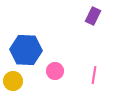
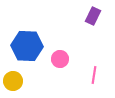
blue hexagon: moved 1 px right, 4 px up
pink circle: moved 5 px right, 12 px up
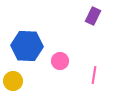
pink circle: moved 2 px down
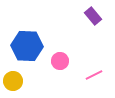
purple rectangle: rotated 66 degrees counterclockwise
pink line: rotated 54 degrees clockwise
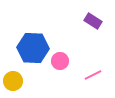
purple rectangle: moved 5 px down; rotated 18 degrees counterclockwise
blue hexagon: moved 6 px right, 2 px down
pink line: moved 1 px left
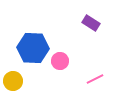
purple rectangle: moved 2 px left, 2 px down
pink line: moved 2 px right, 4 px down
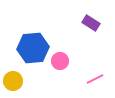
blue hexagon: rotated 8 degrees counterclockwise
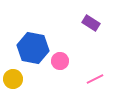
blue hexagon: rotated 16 degrees clockwise
yellow circle: moved 2 px up
